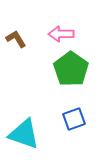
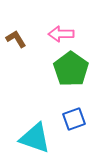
cyan triangle: moved 11 px right, 4 px down
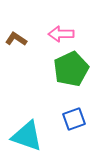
brown L-shape: rotated 25 degrees counterclockwise
green pentagon: rotated 12 degrees clockwise
cyan triangle: moved 8 px left, 2 px up
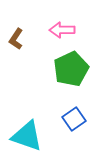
pink arrow: moved 1 px right, 4 px up
brown L-shape: rotated 90 degrees counterclockwise
blue square: rotated 15 degrees counterclockwise
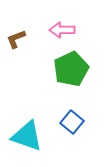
brown L-shape: rotated 35 degrees clockwise
blue square: moved 2 px left, 3 px down; rotated 15 degrees counterclockwise
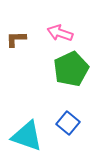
pink arrow: moved 2 px left, 3 px down; rotated 20 degrees clockwise
brown L-shape: rotated 20 degrees clockwise
blue square: moved 4 px left, 1 px down
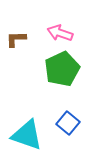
green pentagon: moved 9 px left
cyan triangle: moved 1 px up
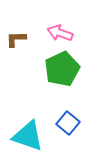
cyan triangle: moved 1 px right, 1 px down
